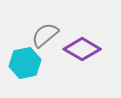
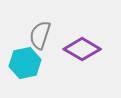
gray semicircle: moved 5 px left; rotated 32 degrees counterclockwise
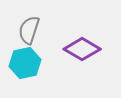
gray semicircle: moved 11 px left, 5 px up
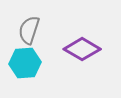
cyan hexagon: rotated 8 degrees clockwise
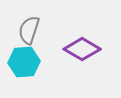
cyan hexagon: moved 1 px left, 1 px up
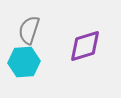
purple diamond: moved 3 px right, 3 px up; rotated 48 degrees counterclockwise
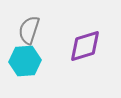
cyan hexagon: moved 1 px right, 1 px up
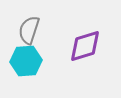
cyan hexagon: moved 1 px right
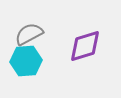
gray semicircle: moved 4 px down; rotated 44 degrees clockwise
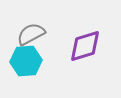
gray semicircle: moved 2 px right
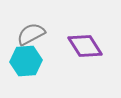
purple diamond: rotated 75 degrees clockwise
